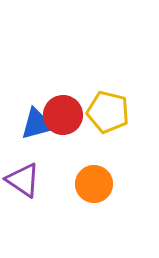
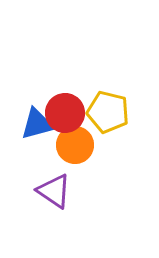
red circle: moved 2 px right, 2 px up
purple triangle: moved 31 px right, 11 px down
orange circle: moved 19 px left, 39 px up
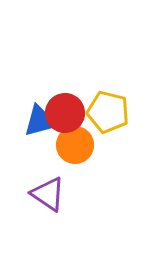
blue triangle: moved 3 px right, 3 px up
purple triangle: moved 6 px left, 3 px down
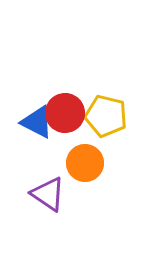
yellow pentagon: moved 2 px left, 4 px down
blue triangle: moved 3 px left, 1 px down; rotated 42 degrees clockwise
orange circle: moved 10 px right, 18 px down
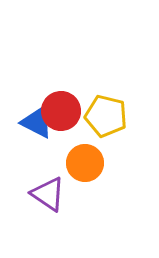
red circle: moved 4 px left, 2 px up
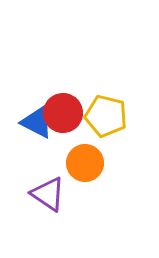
red circle: moved 2 px right, 2 px down
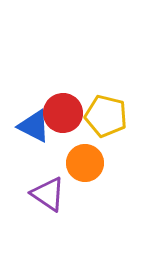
blue triangle: moved 3 px left, 4 px down
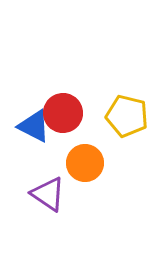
yellow pentagon: moved 21 px right
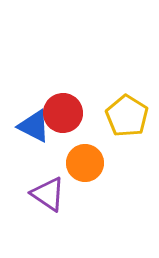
yellow pentagon: rotated 18 degrees clockwise
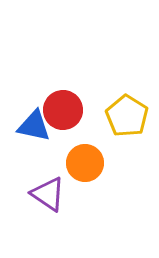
red circle: moved 3 px up
blue triangle: rotated 15 degrees counterclockwise
